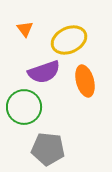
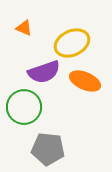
orange triangle: moved 1 px left, 1 px up; rotated 30 degrees counterclockwise
yellow ellipse: moved 3 px right, 3 px down
orange ellipse: rotated 52 degrees counterclockwise
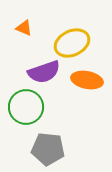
orange ellipse: moved 2 px right, 1 px up; rotated 12 degrees counterclockwise
green circle: moved 2 px right
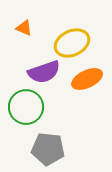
orange ellipse: moved 1 px up; rotated 36 degrees counterclockwise
